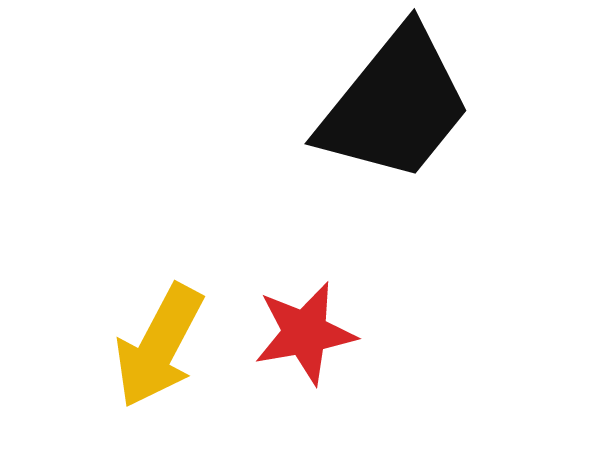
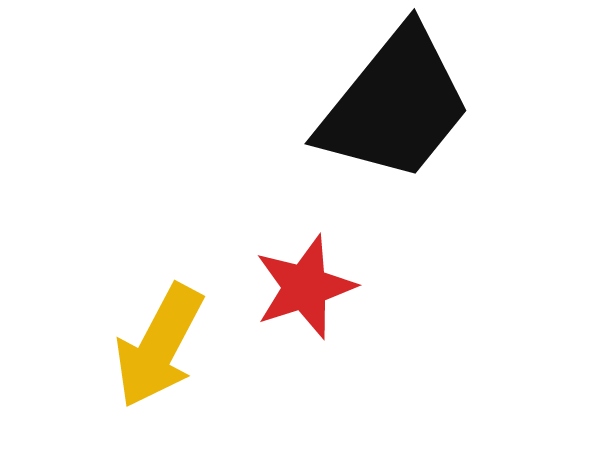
red star: moved 46 px up; rotated 8 degrees counterclockwise
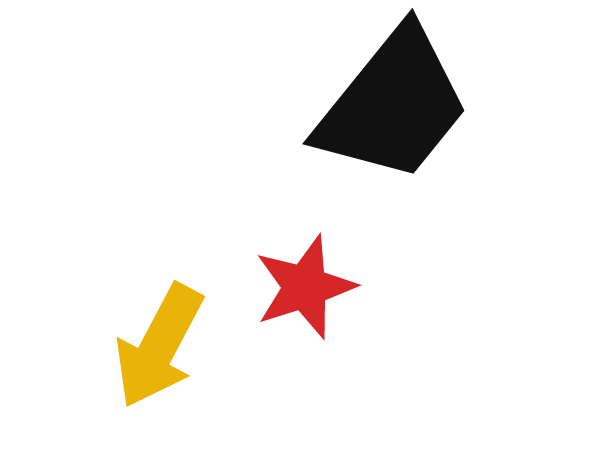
black trapezoid: moved 2 px left
